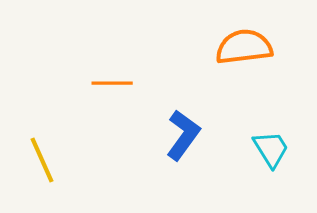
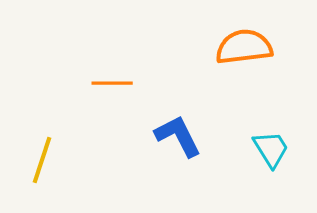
blue L-shape: moved 5 px left, 1 px down; rotated 63 degrees counterclockwise
yellow line: rotated 42 degrees clockwise
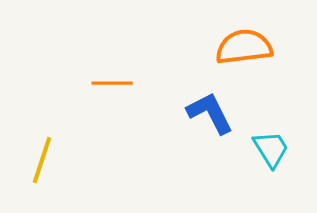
blue L-shape: moved 32 px right, 23 px up
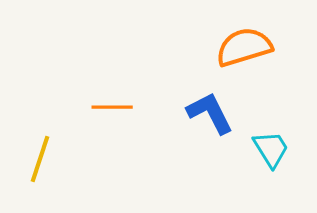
orange semicircle: rotated 10 degrees counterclockwise
orange line: moved 24 px down
yellow line: moved 2 px left, 1 px up
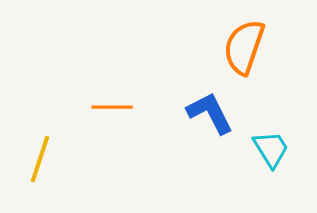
orange semicircle: rotated 54 degrees counterclockwise
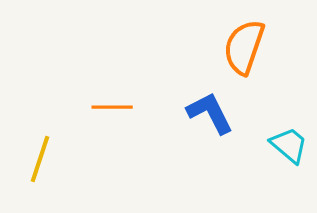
cyan trapezoid: moved 18 px right, 4 px up; rotated 18 degrees counterclockwise
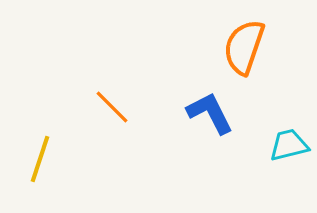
orange line: rotated 45 degrees clockwise
cyan trapezoid: rotated 54 degrees counterclockwise
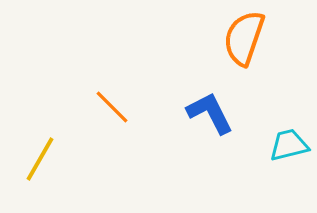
orange semicircle: moved 9 px up
yellow line: rotated 12 degrees clockwise
